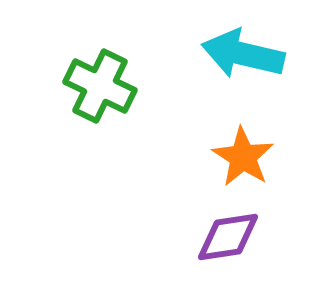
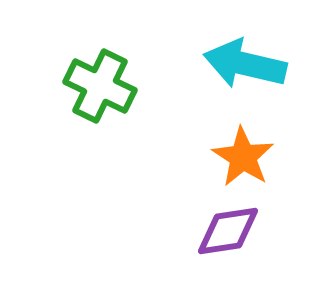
cyan arrow: moved 2 px right, 10 px down
purple diamond: moved 6 px up
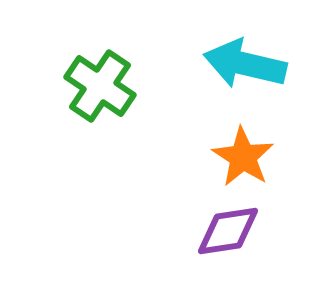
green cross: rotated 8 degrees clockwise
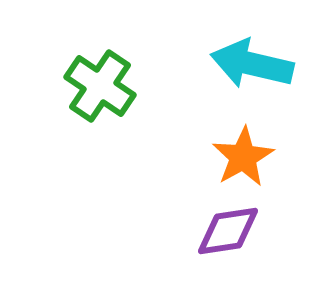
cyan arrow: moved 7 px right
orange star: rotated 10 degrees clockwise
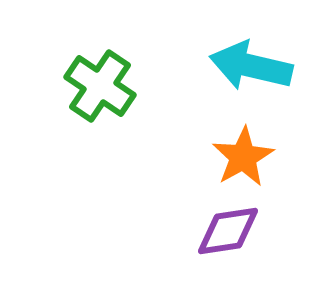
cyan arrow: moved 1 px left, 2 px down
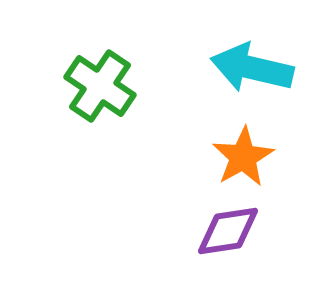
cyan arrow: moved 1 px right, 2 px down
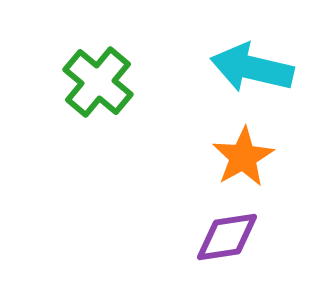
green cross: moved 2 px left, 4 px up; rotated 6 degrees clockwise
purple diamond: moved 1 px left, 6 px down
